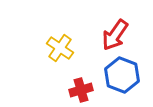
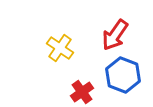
blue hexagon: moved 1 px right
red cross: moved 1 px right, 2 px down; rotated 20 degrees counterclockwise
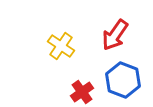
yellow cross: moved 1 px right, 2 px up
blue hexagon: moved 5 px down
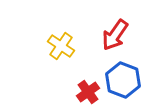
red cross: moved 6 px right
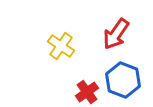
red arrow: moved 1 px right, 1 px up
red cross: moved 1 px left
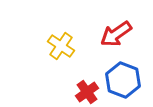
red arrow: rotated 20 degrees clockwise
